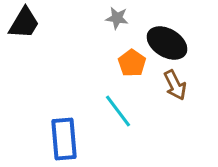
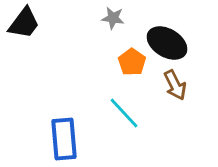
gray star: moved 4 px left
black trapezoid: rotated 6 degrees clockwise
orange pentagon: moved 1 px up
cyan line: moved 6 px right, 2 px down; rotated 6 degrees counterclockwise
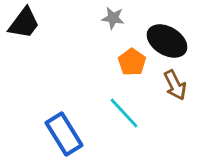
black ellipse: moved 2 px up
blue rectangle: moved 5 px up; rotated 27 degrees counterclockwise
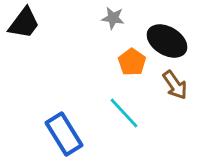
brown arrow: rotated 8 degrees counterclockwise
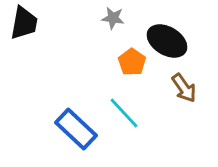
black trapezoid: rotated 27 degrees counterclockwise
brown arrow: moved 9 px right, 3 px down
blue rectangle: moved 12 px right, 5 px up; rotated 15 degrees counterclockwise
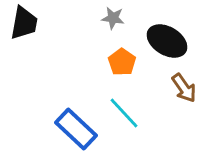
orange pentagon: moved 10 px left
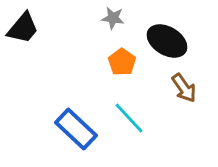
black trapezoid: moved 1 px left, 5 px down; rotated 30 degrees clockwise
cyan line: moved 5 px right, 5 px down
